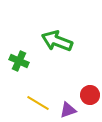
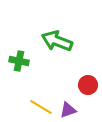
green cross: rotated 12 degrees counterclockwise
red circle: moved 2 px left, 10 px up
yellow line: moved 3 px right, 4 px down
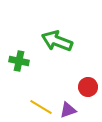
red circle: moved 2 px down
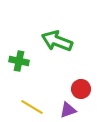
red circle: moved 7 px left, 2 px down
yellow line: moved 9 px left
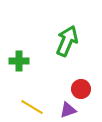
green arrow: moved 10 px right; rotated 92 degrees clockwise
green cross: rotated 12 degrees counterclockwise
